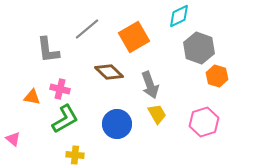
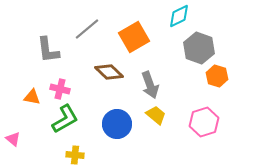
yellow trapezoid: moved 1 px left, 1 px down; rotated 20 degrees counterclockwise
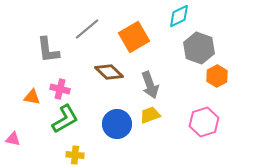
orange hexagon: rotated 15 degrees clockwise
yellow trapezoid: moved 6 px left; rotated 60 degrees counterclockwise
pink triangle: rotated 28 degrees counterclockwise
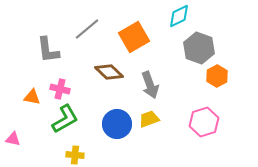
yellow trapezoid: moved 1 px left, 4 px down
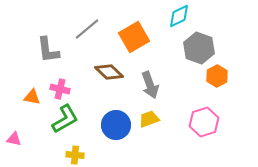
blue circle: moved 1 px left, 1 px down
pink triangle: moved 1 px right
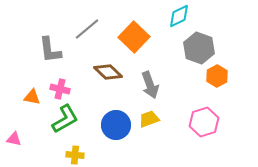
orange square: rotated 16 degrees counterclockwise
gray L-shape: moved 2 px right
brown diamond: moved 1 px left
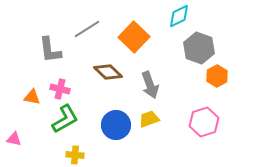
gray line: rotated 8 degrees clockwise
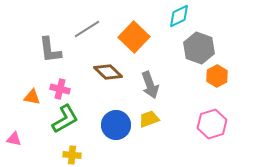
pink hexagon: moved 8 px right, 2 px down
yellow cross: moved 3 px left
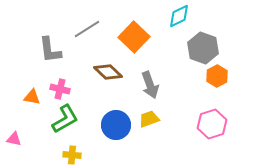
gray hexagon: moved 4 px right
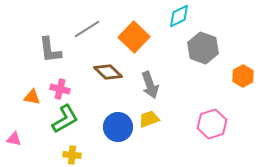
orange hexagon: moved 26 px right
blue circle: moved 2 px right, 2 px down
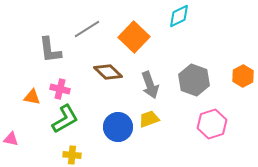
gray hexagon: moved 9 px left, 32 px down
pink triangle: moved 3 px left
